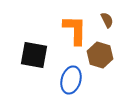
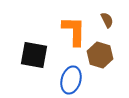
orange L-shape: moved 1 px left, 1 px down
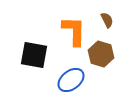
brown hexagon: moved 1 px right, 1 px up
blue ellipse: rotated 36 degrees clockwise
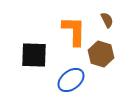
black square: rotated 8 degrees counterclockwise
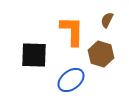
brown semicircle: rotated 126 degrees counterclockwise
orange L-shape: moved 2 px left
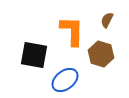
black square: rotated 8 degrees clockwise
blue ellipse: moved 6 px left
